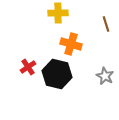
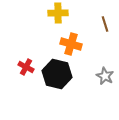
brown line: moved 1 px left
red cross: moved 2 px left; rotated 28 degrees counterclockwise
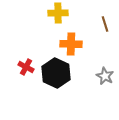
orange cross: rotated 15 degrees counterclockwise
black hexagon: moved 1 px left, 1 px up; rotated 12 degrees clockwise
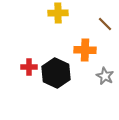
brown line: rotated 28 degrees counterclockwise
orange cross: moved 14 px right, 6 px down
red cross: moved 3 px right; rotated 28 degrees counterclockwise
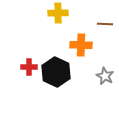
brown line: rotated 42 degrees counterclockwise
orange cross: moved 4 px left, 5 px up
black hexagon: moved 1 px up
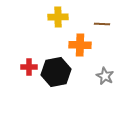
yellow cross: moved 4 px down
brown line: moved 3 px left
orange cross: moved 1 px left
black hexagon: rotated 24 degrees clockwise
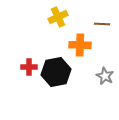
yellow cross: rotated 24 degrees counterclockwise
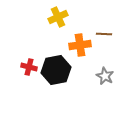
brown line: moved 2 px right, 10 px down
orange cross: rotated 10 degrees counterclockwise
red cross: rotated 14 degrees clockwise
black hexagon: moved 2 px up
